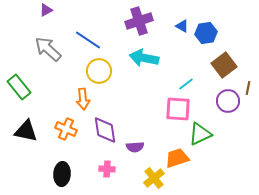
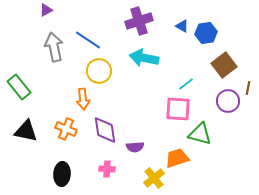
gray arrow: moved 6 px right, 2 px up; rotated 36 degrees clockwise
green triangle: rotated 40 degrees clockwise
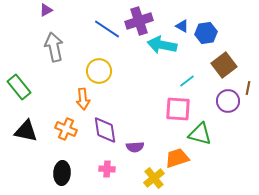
blue line: moved 19 px right, 11 px up
cyan arrow: moved 18 px right, 13 px up
cyan line: moved 1 px right, 3 px up
black ellipse: moved 1 px up
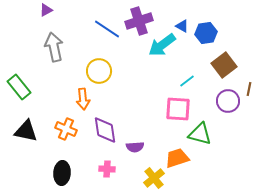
cyan arrow: rotated 48 degrees counterclockwise
brown line: moved 1 px right, 1 px down
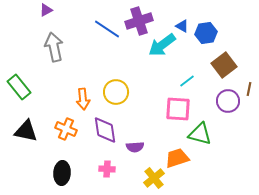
yellow circle: moved 17 px right, 21 px down
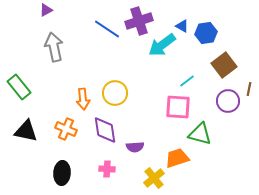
yellow circle: moved 1 px left, 1 px down
pink square: moved 2 px up
